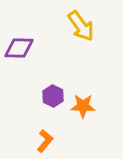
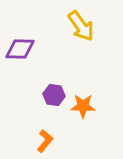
purple diamond: moved 1 px right, 1 px down
purple hexagon: moved 1 px right, 1 px up; rotated 20 degrees counterclockwise
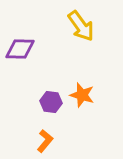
purple hexagon: moved 3 px left, 7 px down
orange star: moved 1 px left, 11 px up; rotated 15 degrees clockwise
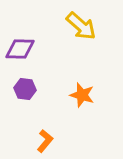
yellow arrow: rotated 12 degrees counterclockwise
purple hexagon: moved 26 px left, 13 px up
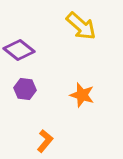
purple diamond: moved 1 px left, 1 px down; rotated 36 degrees clockwise
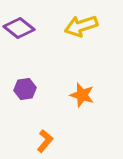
yellow arrow: rotated 120 degrees clockwise
purple diamond: moved 22 px up
purple hexagon: rotated 15 degrees counterclockwise
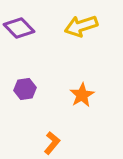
purple diamond: rotated 8 degrees clockwise
orange star: rotated 25 degrees clockwise
orange L-shape: moved 7 px right, 2 px down
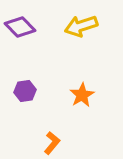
purple diamond: moved 1 px right, 1 px up
purple hexagon: moved 2 px down
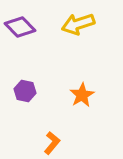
yellow arrow: moved 3 px left, 2 px up
purple hexagon: rotated 20 degrees clockwise
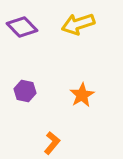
purple diamond: moved 2 px right
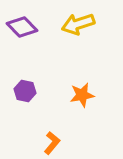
orange star: rotated 20 degrees clockwise
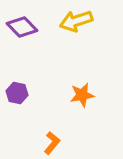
yellow arrow: moved 2 px left, 3 px up
purple hexagon: moved 8 px left, 2 px down
